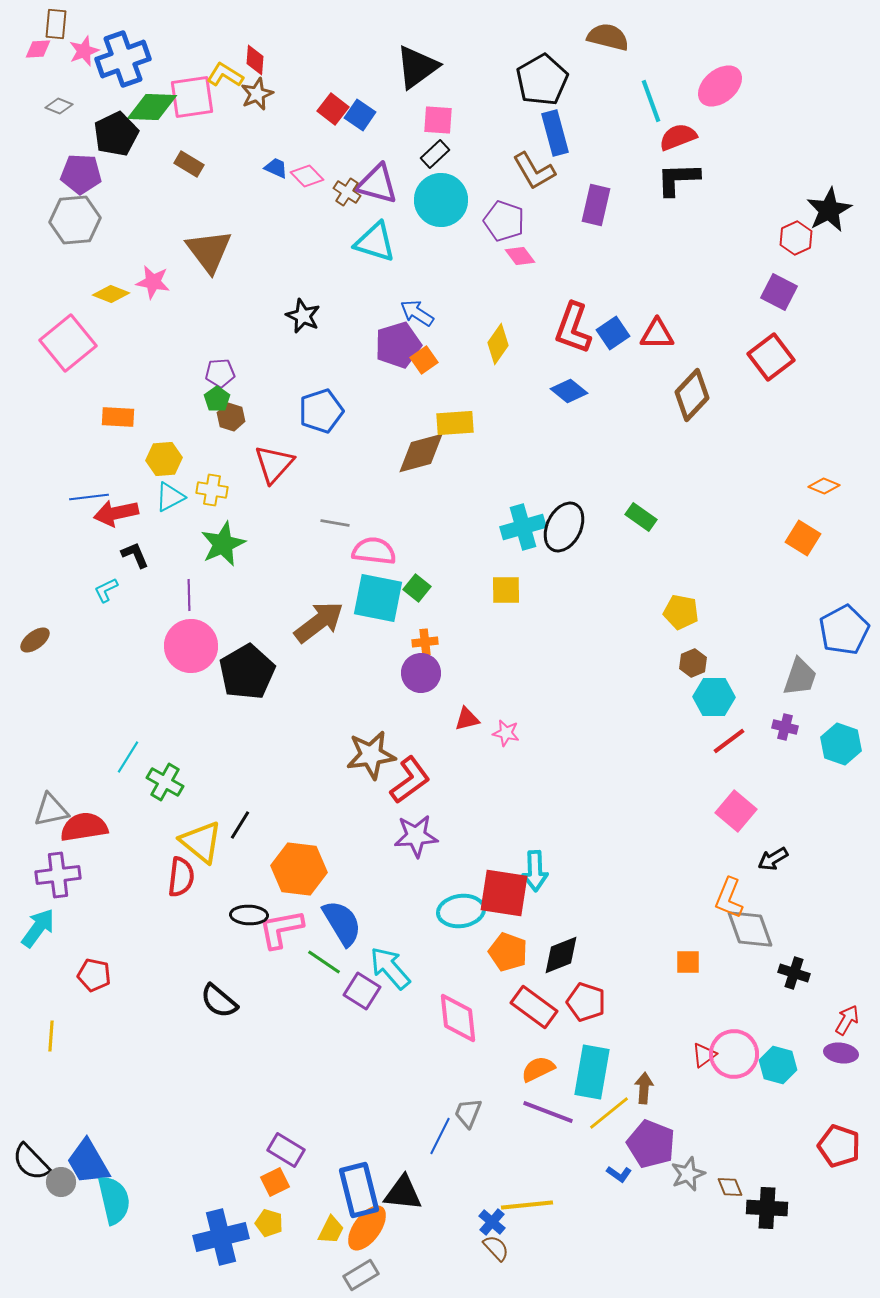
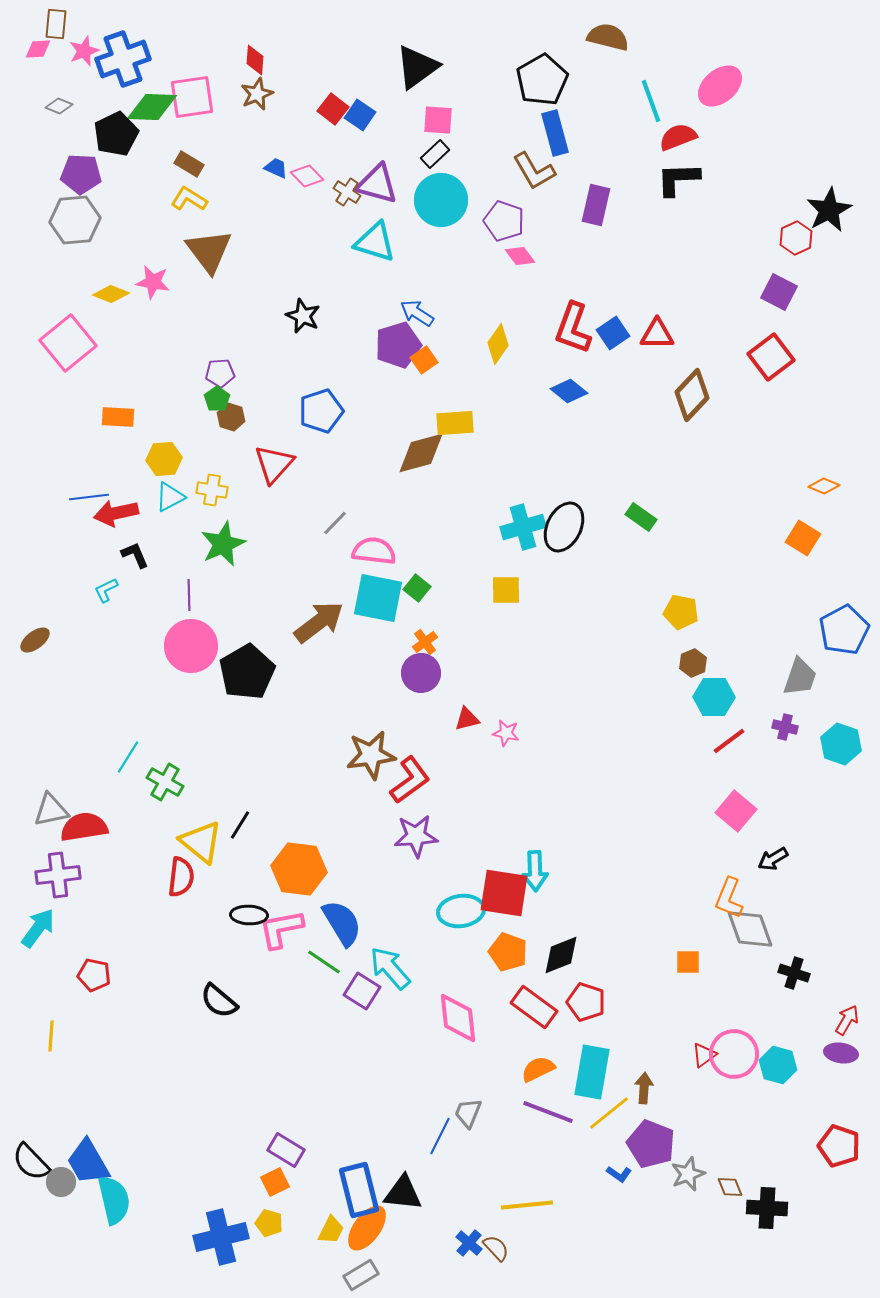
yellow L-shape at (225, 75): moved 36 px left, 124 px down
gray line at (335, 523): rotated 56 degrees counterclockwise
orange cross at (425, 642): rotated 30 degrees counterclockwise
blue cross at (492, 1222): moved 23 px left, 21 px down
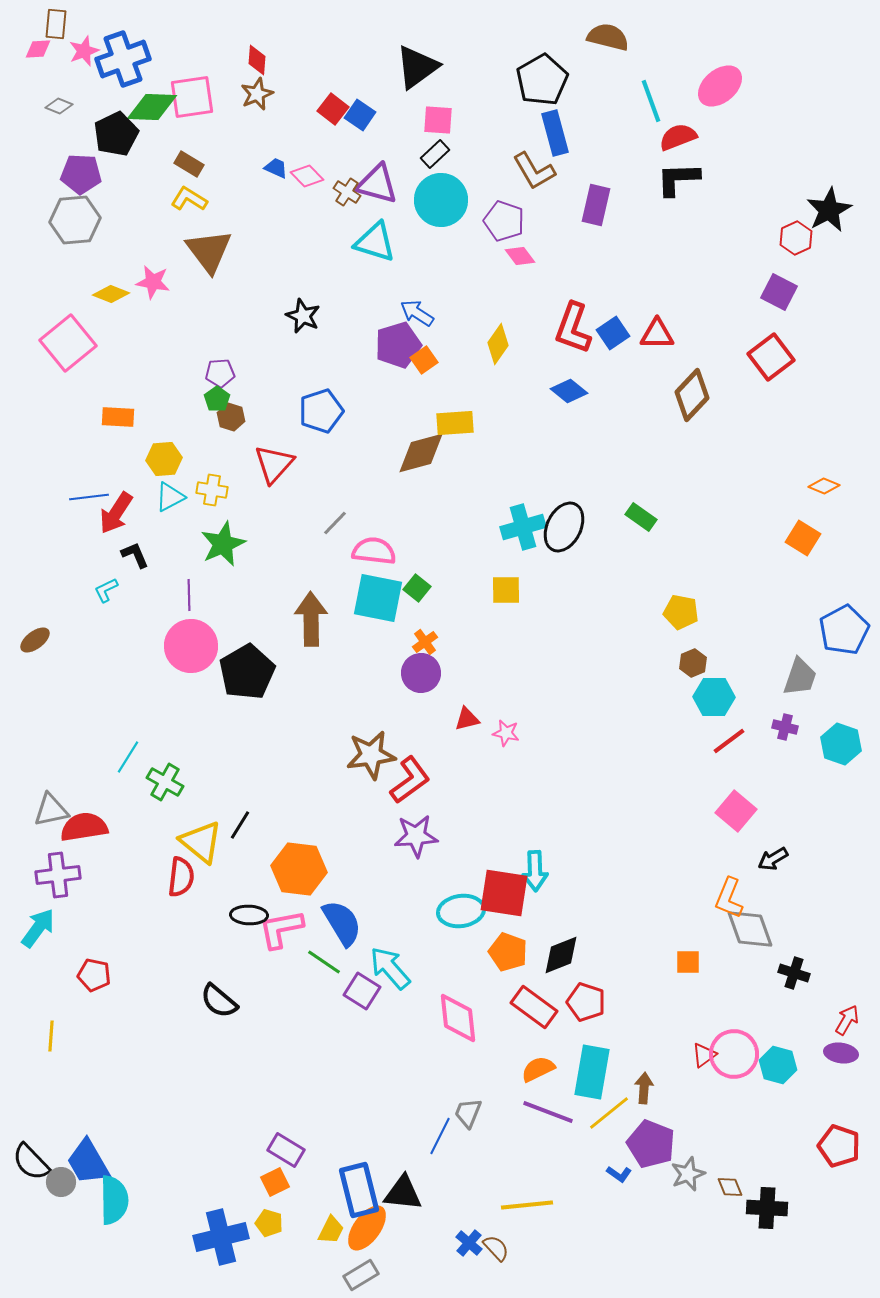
red diamond at (255, 60): moved 2 px right
red arrow at (116, 513): rotated 45 degrees counterclockwise
brown arrow at (319, 622): moved 8 px left, 3 px up; rotated 54 degrees counterclockwise
cyan semicircle at (114, 1200): rotated 12 degrees clockwise
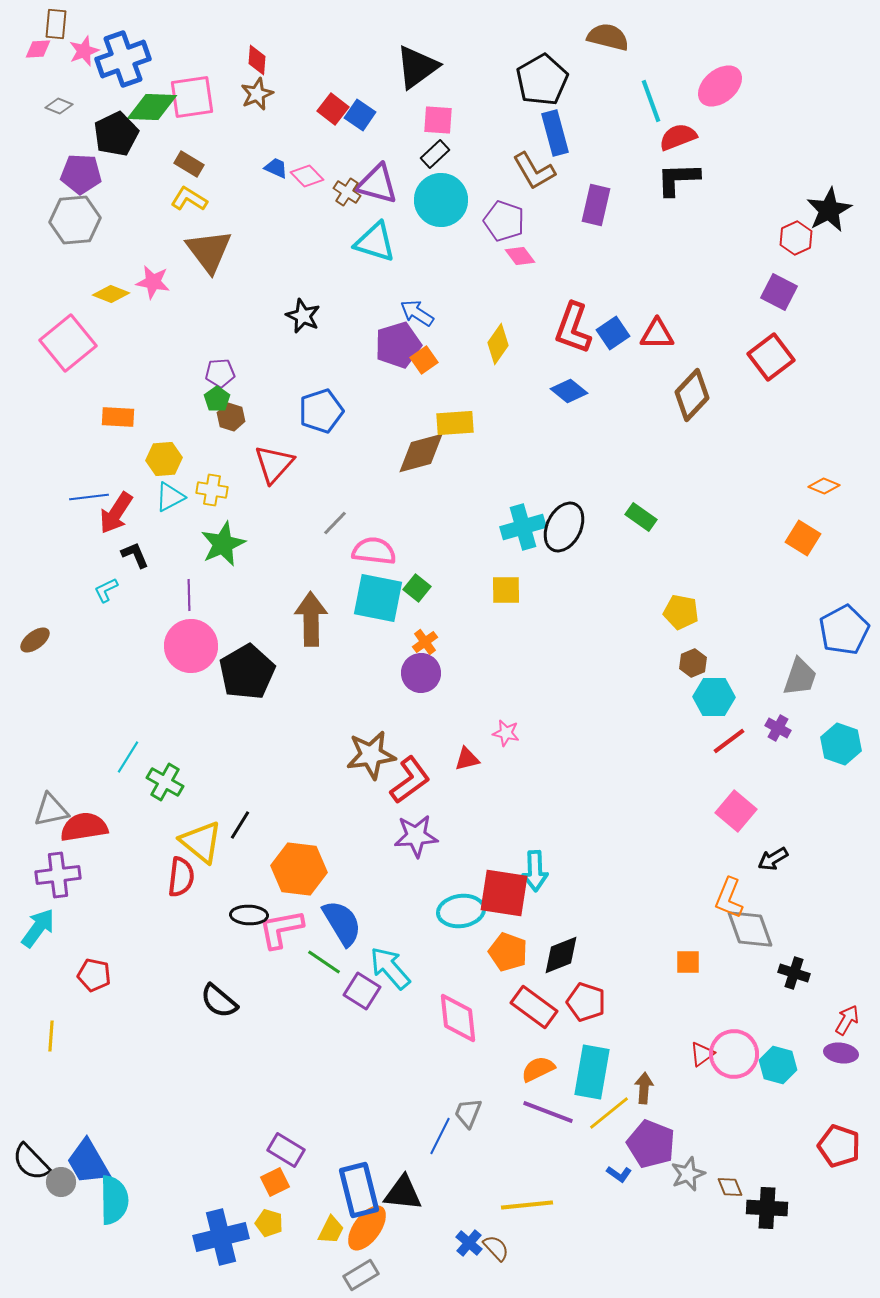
red triangle at (467, 719): moved 40 px down
purple cross at (785, 727): moved 7 px left, 1 px down; rotated 15 degrees clockwise
red triangle at (704, 1055): moved 2 px left, 1 px up
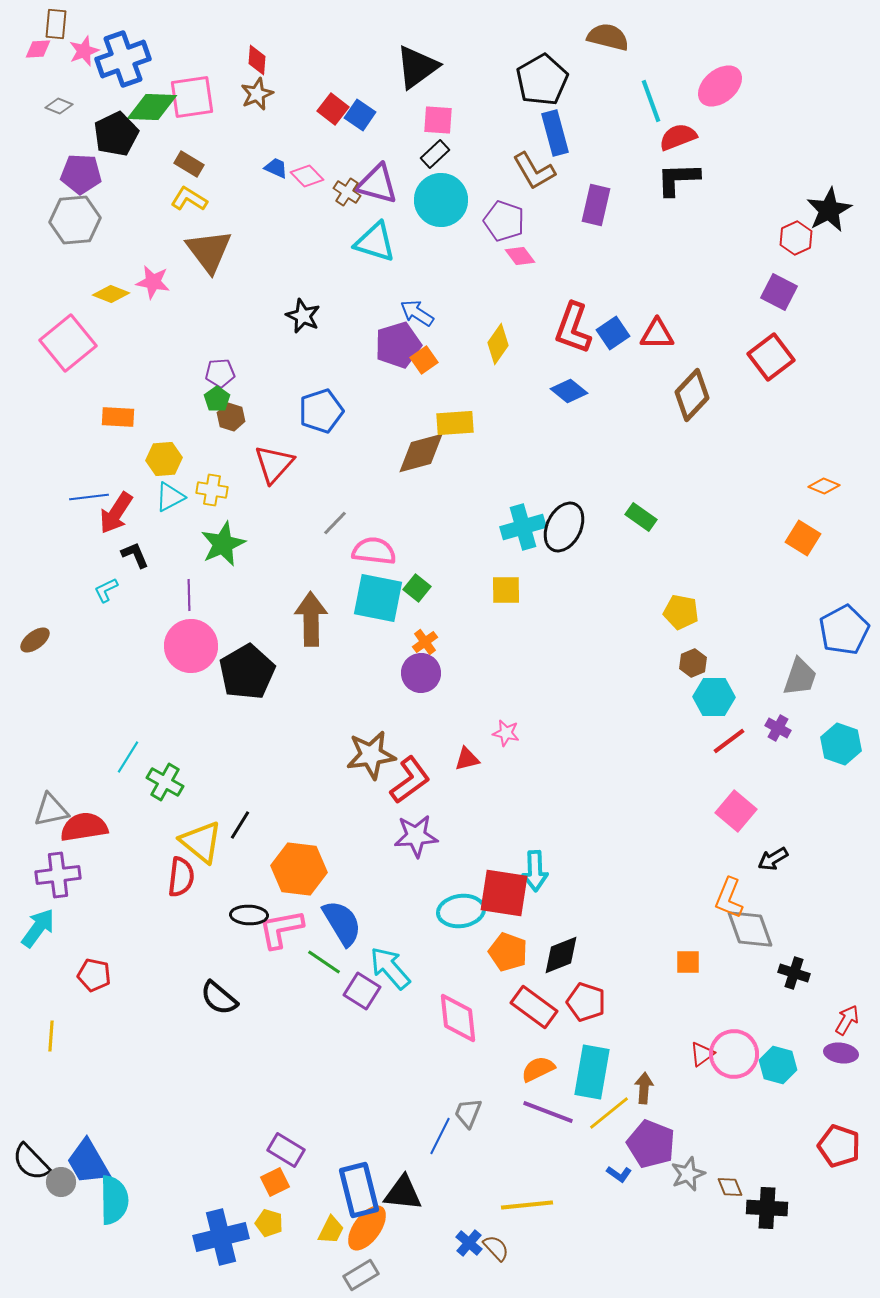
black semicircle at (219, 1001): moved 3 px up
